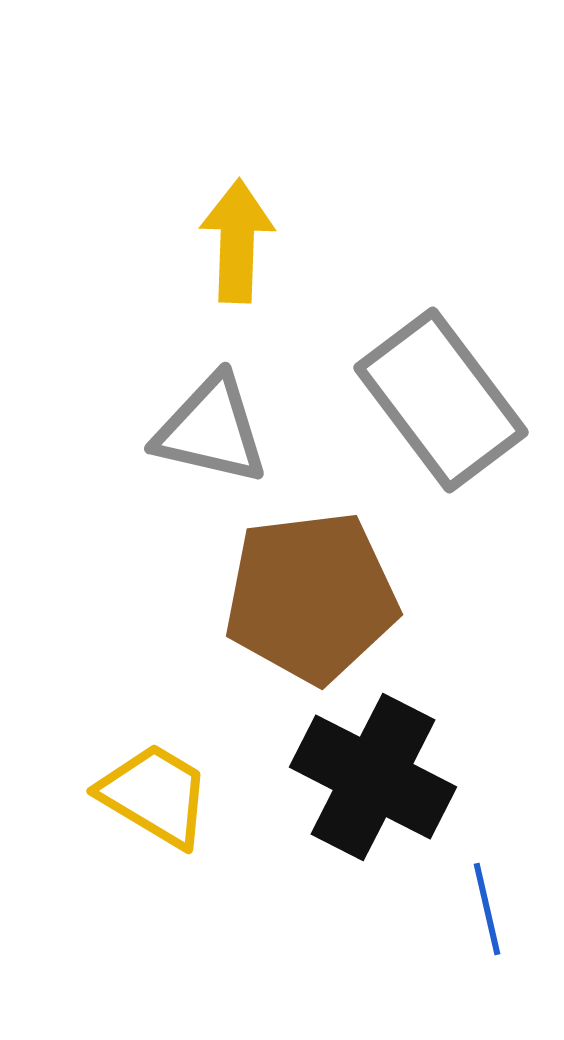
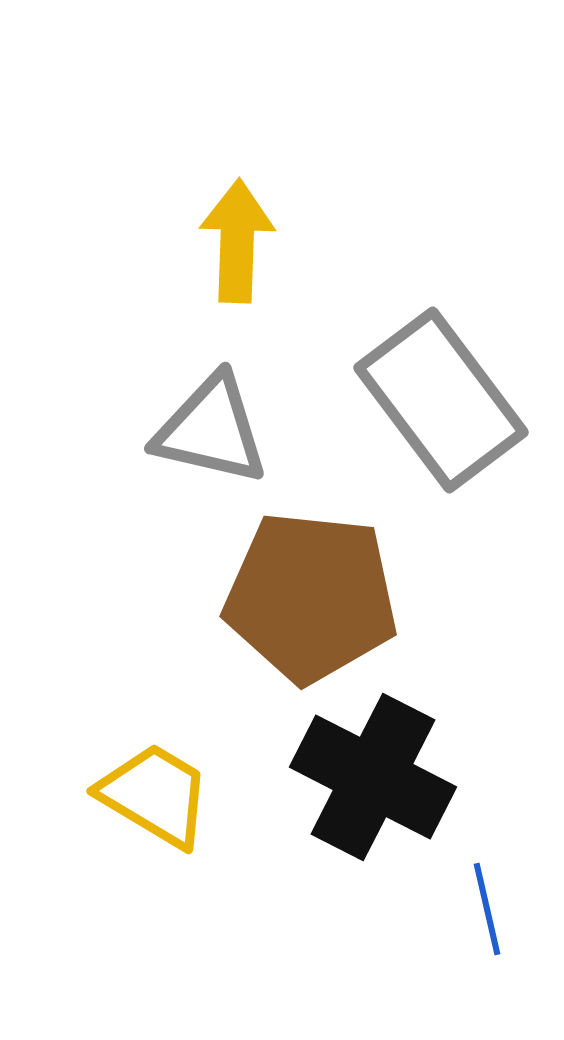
brown pentagon: rotated 13 degrees clockwise
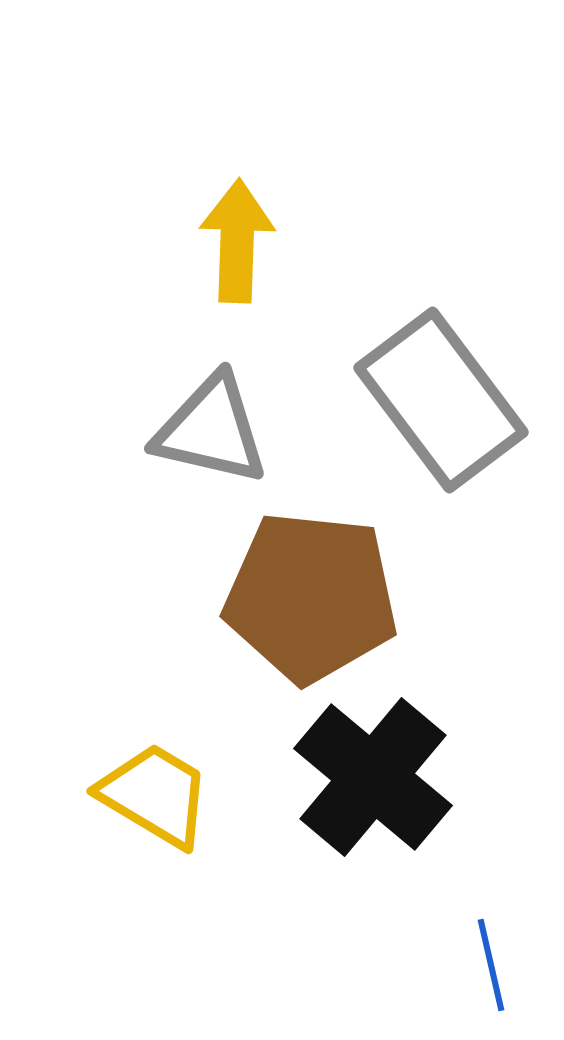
black cross: rotated 13 degrees clockwise
blue line: moved 4 px right, 56 px down
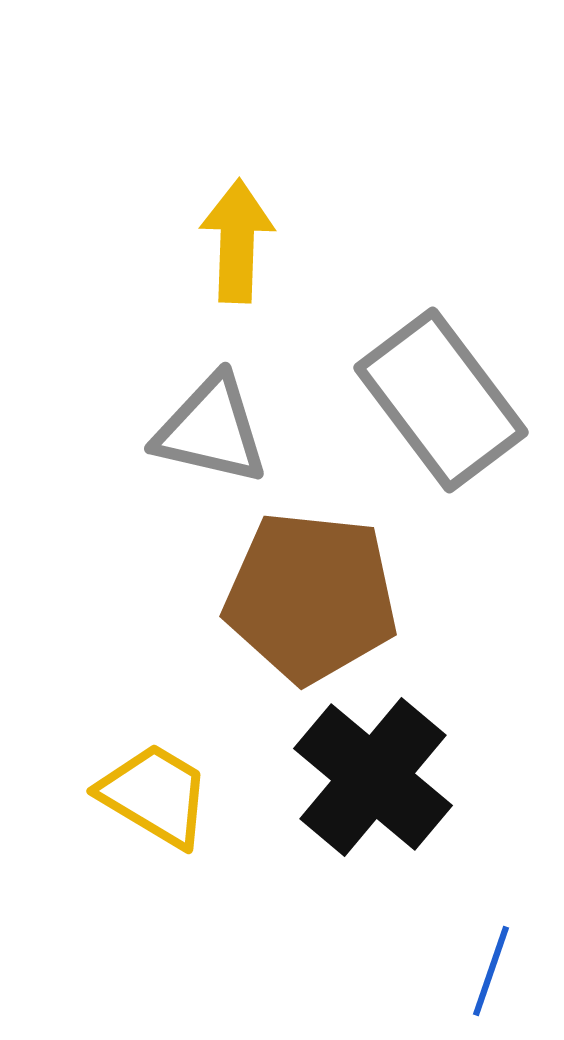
blue line: moved 6 px down; rotated 32 degrees clockwise
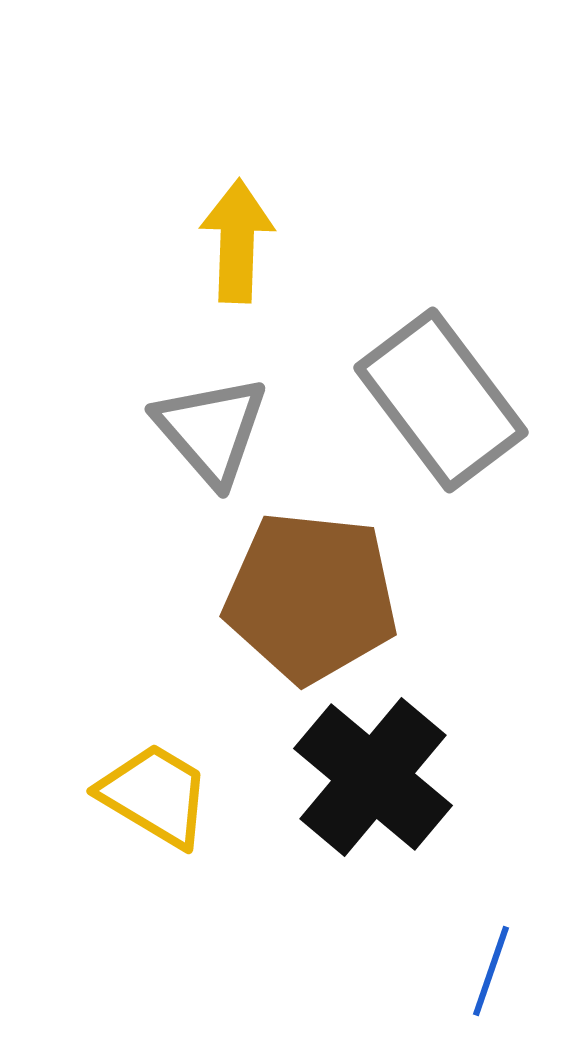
gray triangle: rotated 36 degrees clockwise
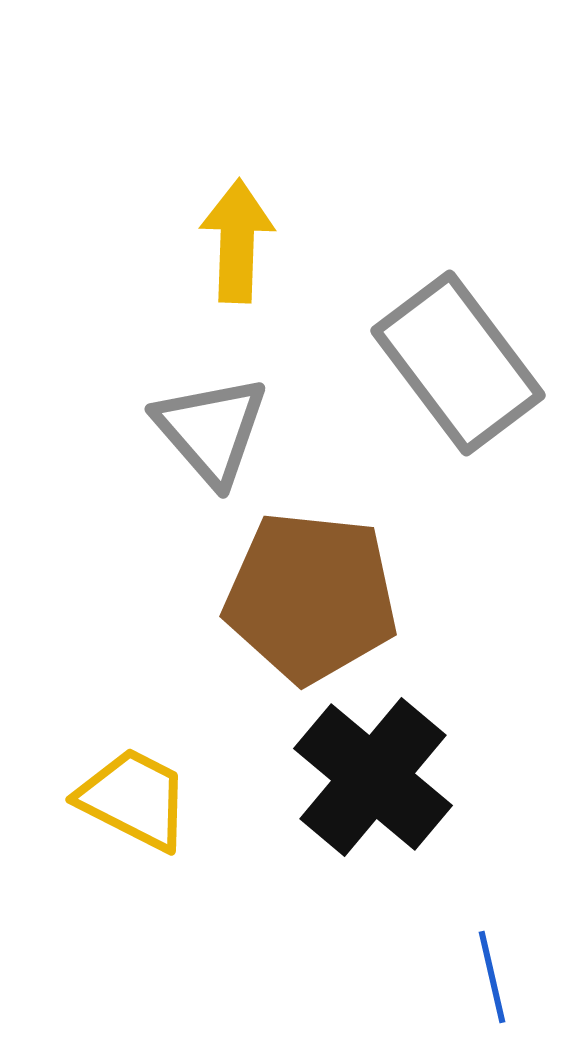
gray rectangle: moved 17 px right, 37 px up
yellow trapezoid: moved 21 px left, 4 px down; rotated 4 degrees counterclockwise
blue line: moved 1 px right, 6 px down; rotated 32 degrees counterclockwise
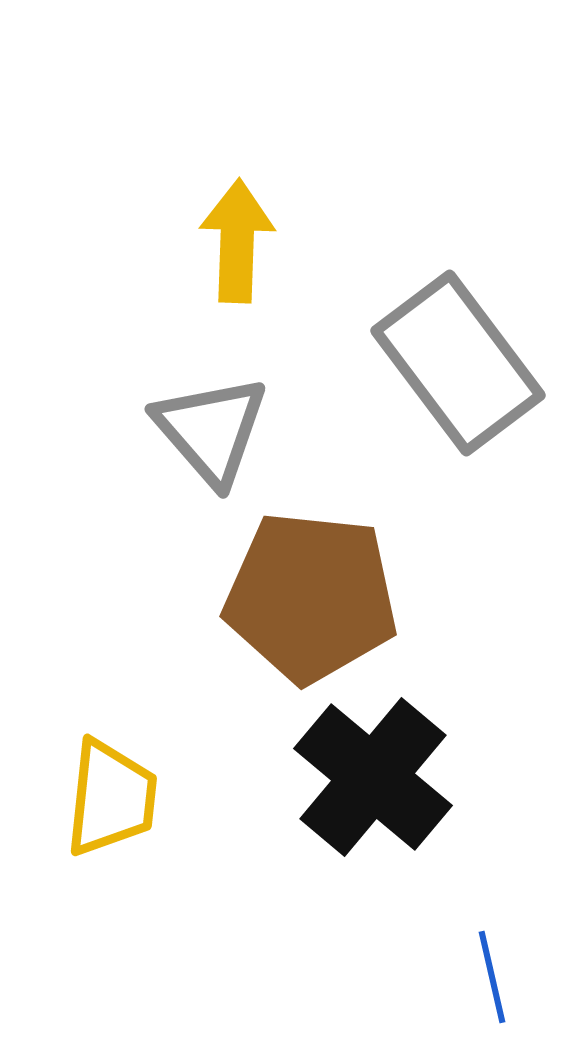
yellow trapezoid: moved 23 px left, 1 px up; rotated 69 degrees clockwise
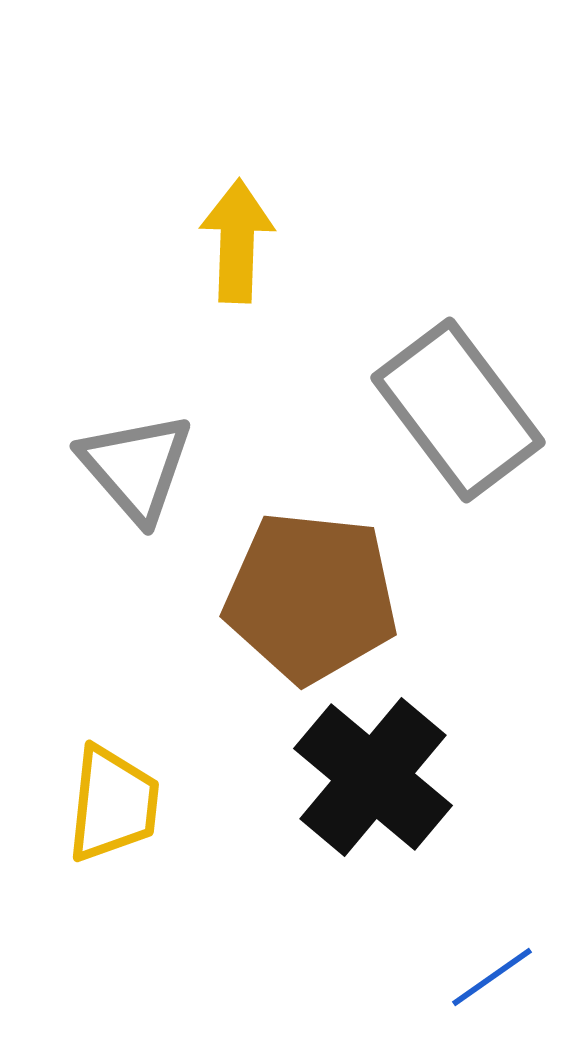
gray rectangle: moved 47 px down
gray triangle: moved 75 px left, 37 px down
yellow trapezoid: moved 2 px right, 6 px down
blue line: rotated 68 degrees clockwise
